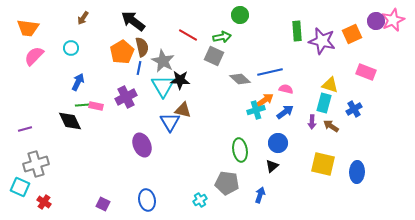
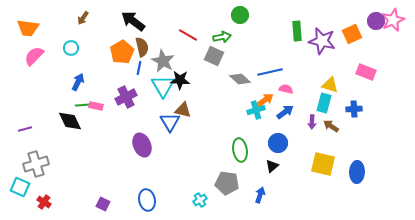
blue cross at (354, 109): rotated 28 degrees clockwise
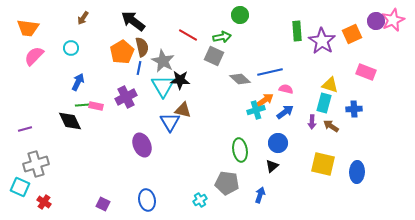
purple star at (322, 41): rotated 20 degrees clockwise
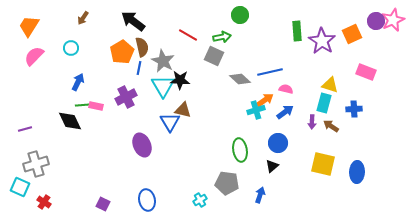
orange trapezoid at (28, 28): moved 1 px right, 2 px up; rotated 115 degrees clockwise
